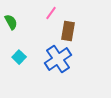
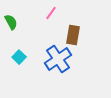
brown rectangle: moved 5 px right, 4 px down
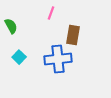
pink line: rotated 16 degrees counterclockwise
green semicircle: moved 4 px down
blue cross: rotated 28 degrees clockwise
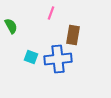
cyan square: moved 12 px right; rotated 24 degrees counterclockwise
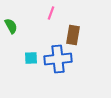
cyan square: moved 1 px down; rotated 24 degrees counterclockwise
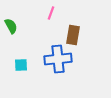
cyan square: moved 10 px left, 7 px down
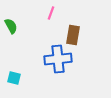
cyan square: moved 7 px left, 13 px down; rotated 16 degrees clockwise
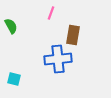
cyan square: moved 1 px down
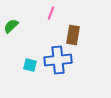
green semicircle: rotated 105 degrees counterclockwise
blue cross: moved 1 px down
cyan square: moved 16 px right, 14 px up
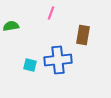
green semicircle: rotated 35 degrees clockwise
brown rectangle: moved 10 px right
